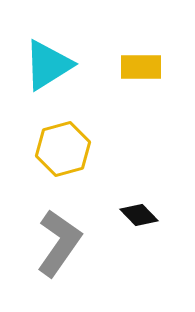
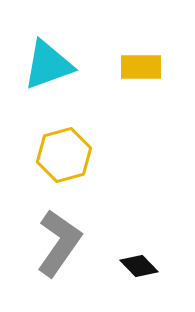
cyan triangle: rotated 12 degrees clockwise
yellow hexagon: moved 1 px right, 6 px down
black diamond: moved 51 px down
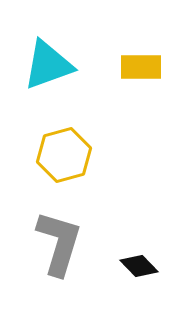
gray L-shape: rotated 18 degrees counterclockwise
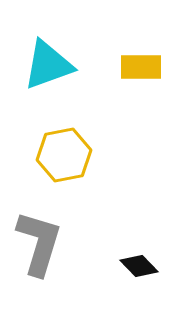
yellow hexagon: rotated 4 degrees clockwise
gray L-shape: moved 20 px left
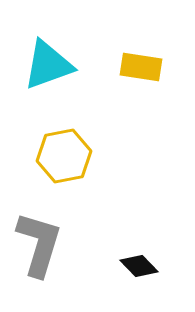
yellow rectangle: rotated 9 degrees clockwise
yellow hexagon: moved 1 px down
gray L-shape: moved 1 px down
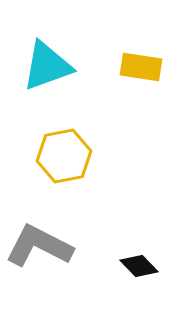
cyan triangle: moved 1 px left, 1 px down
gray L-shape: moved 2 px down; rotated 80 degrees counterclockwise
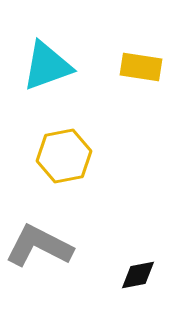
black diamond: moved 1 px left, 9 px down; rotated 57 degrees counterclockwise
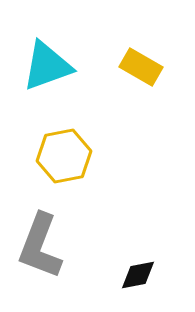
yellow rectangle: rotated 21 degrees clockwise
gray L-shape: moved 1 px right; rotated 96 degrees counterclockwise
